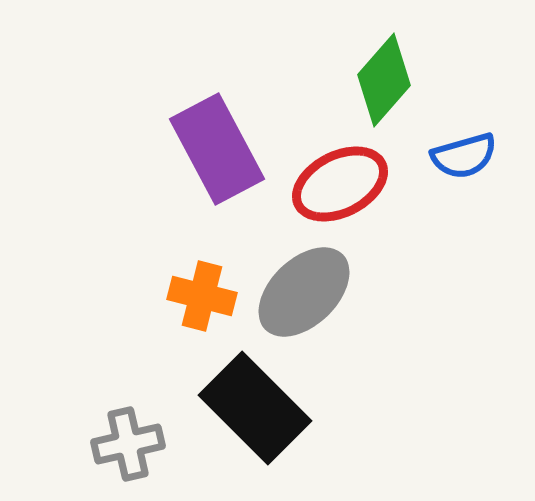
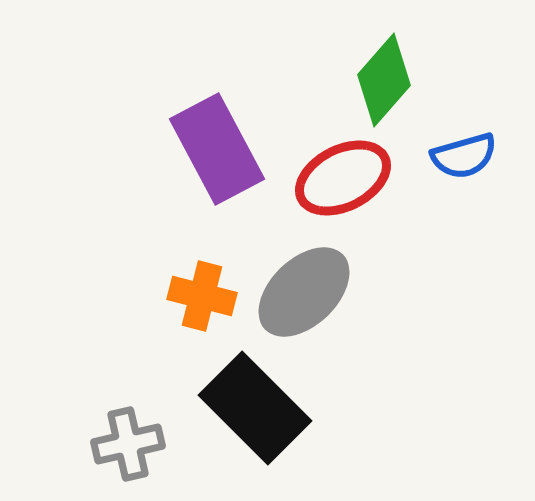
red ellipse: moved 3 px right, 6 px up
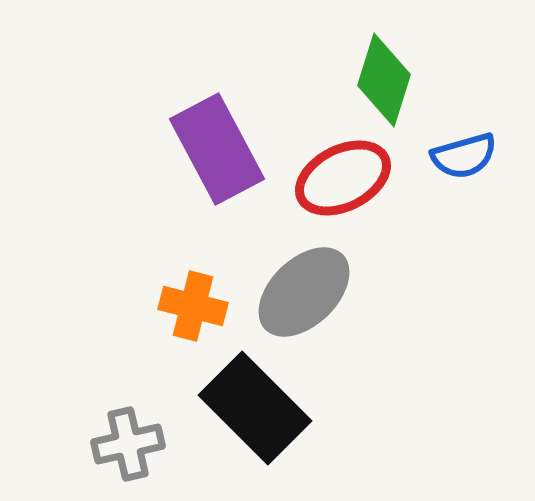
green diamond: rotated 24 degrees counterclockwise
orange cross: moved 9 px left, 10 px down
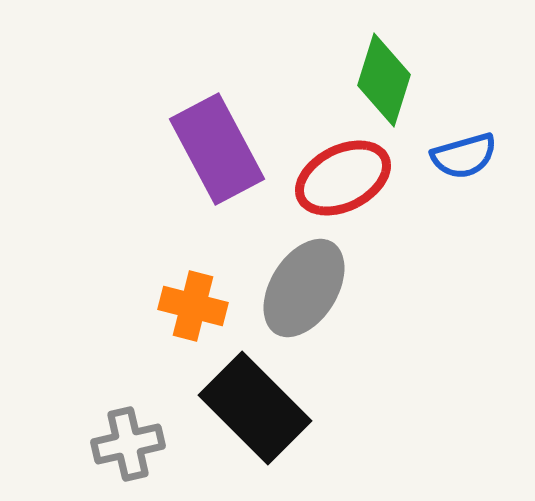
gray ellipse: moved 4 px up; rotated 14 degrees counterclockwise
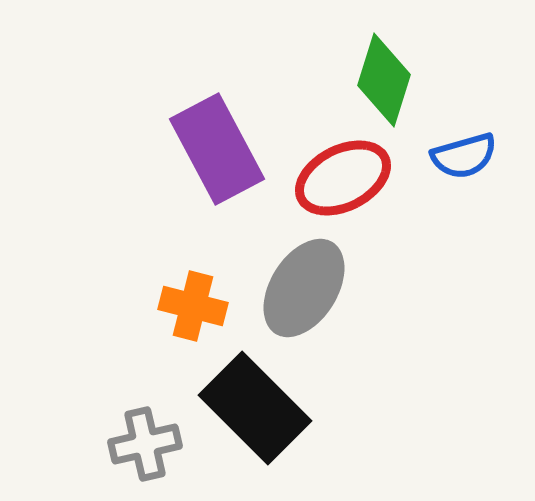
gray cross: moved 17 px right
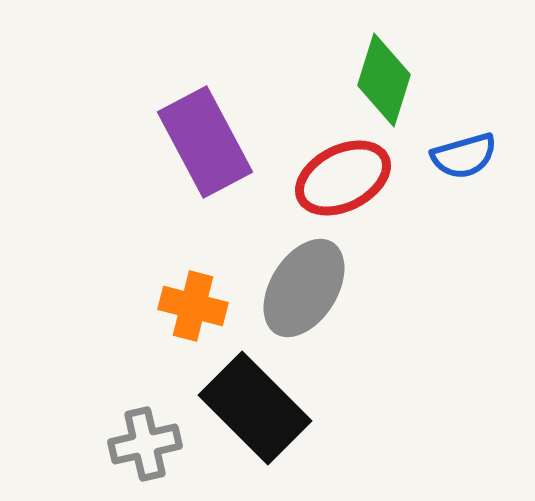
purple rectangle: moved 12 px left, 7 px up
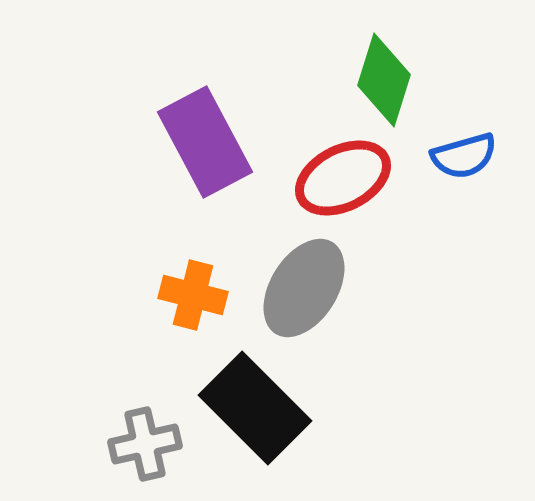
orange cross: moved 11 px up
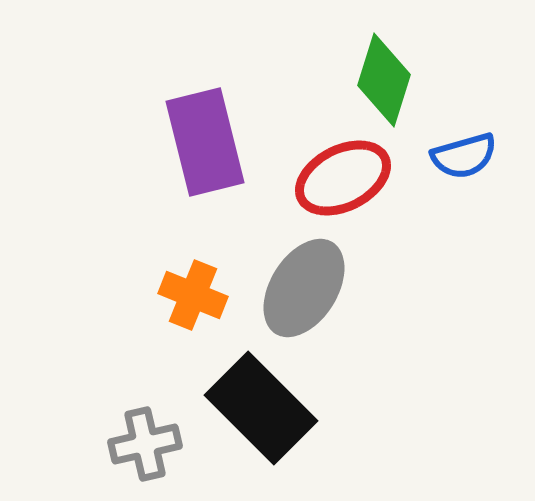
purple rectangle: rotated 14 degrees clockwise
orange cross: rotated 8 degrees clockwise
black rectangle: moved 6 px right
